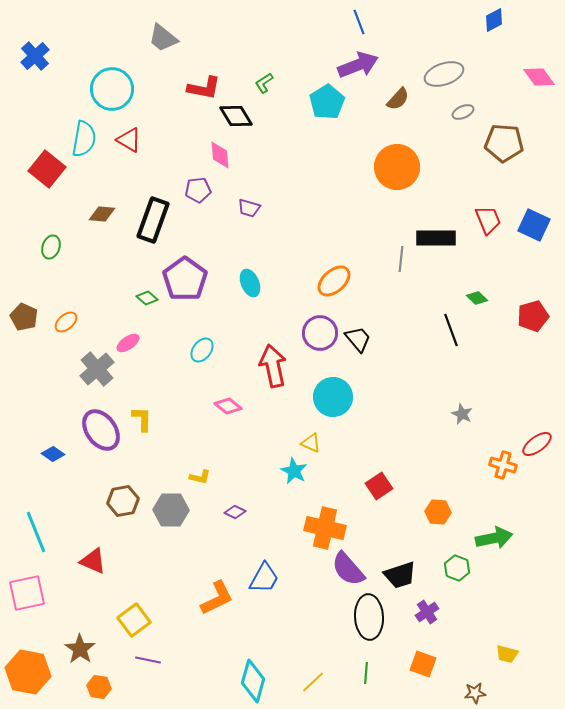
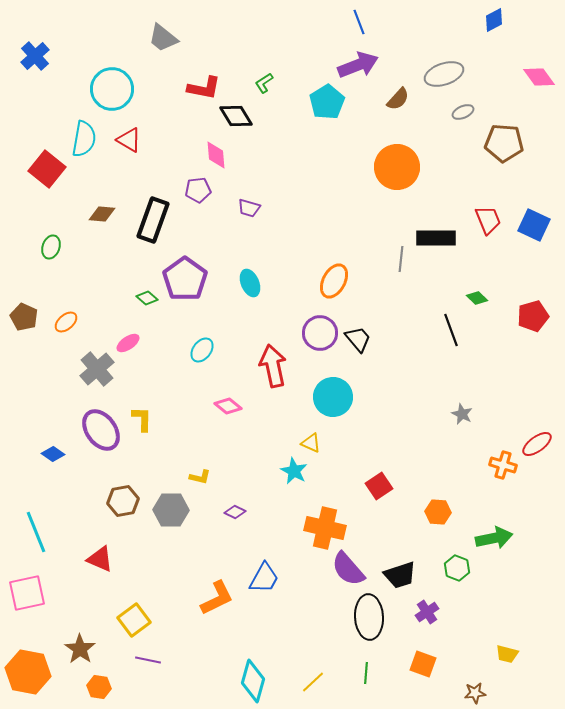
pink diamond at (220, 155): moved 4 px left
orange ellipse at (334, 281): rotated 20 degrees counterclockwise
red triangle at (93, 561): moved 7 px right, 2 px up
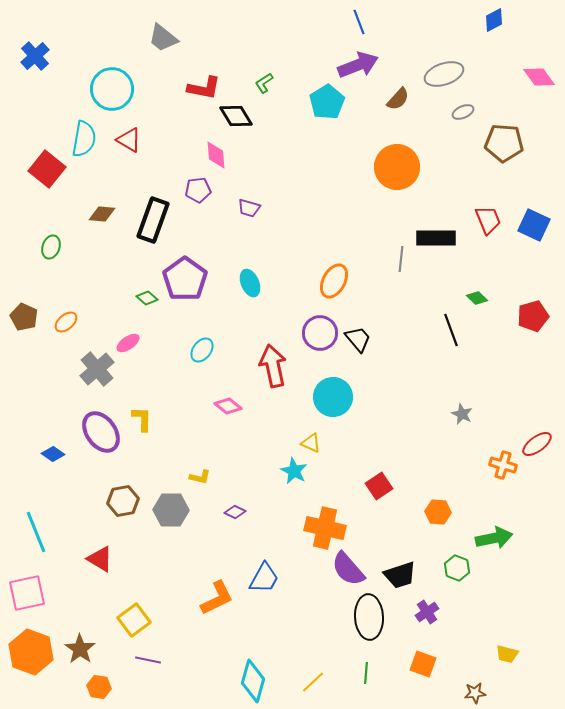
purple ellipse at (101, 430): moved 2 px down
red triangle at (100, 559): rotated 8 degrees clockwise
orange hexagon at (28, 672): moved 3 px right, 20 px up; rotated 9 degrees clockwise
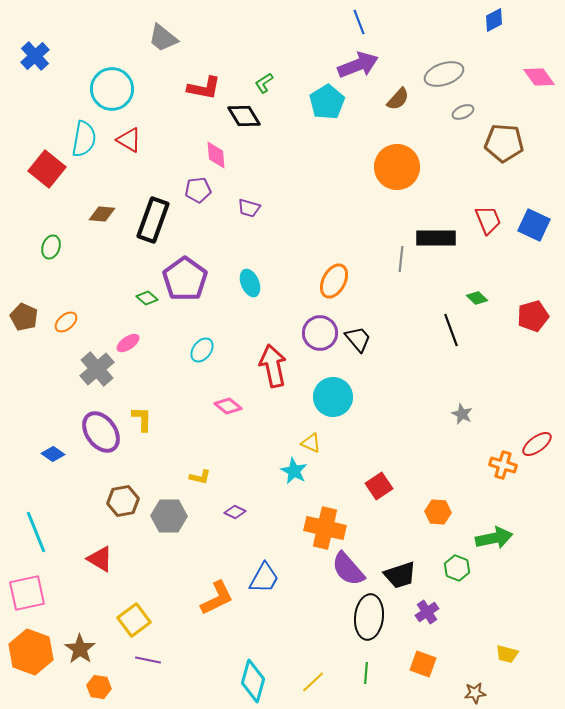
black diamond at (236, 116): moved 8 px right
gray hexagon at (171, 510): moved 2 px left, 6 px down
black ellipse at (369, 617): rotated 9 degrees clockwise
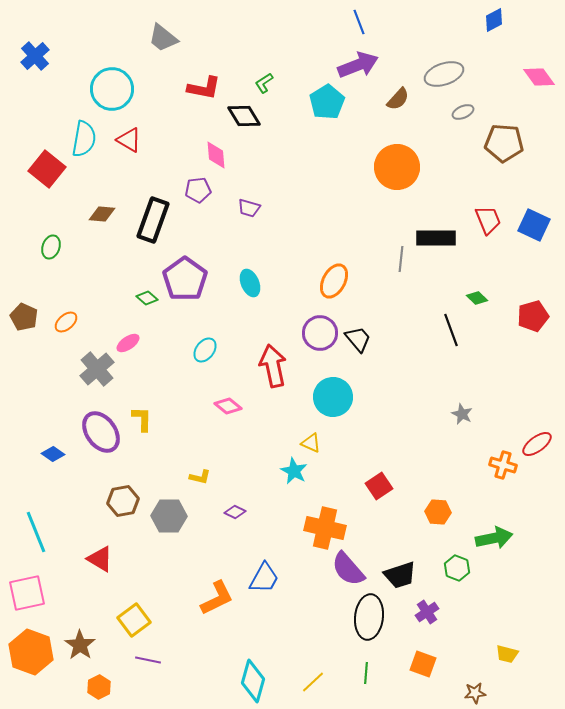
cyan ellipse at (202, 350): moved 3 px right
brown star at (80, 649): moved 4 px up
orange hexagon at (99, 687): rotated 25 degrees clockwise
